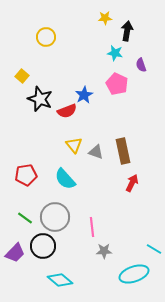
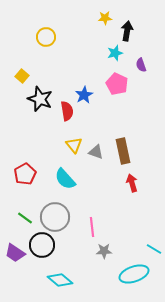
cyan star: rotated 28 degrees counterclockwise
red semicircle: rotated 78 degrees counterclockwise
red pentagon: moved 1 px left, 1 px up; rotated 20 degrees counterclockwise
red arrow: rotated 42 degrees counterclockwise
black circle: moved 1 px left, 1 px up
purple trapezoid: rotated 80 degrees clockwise
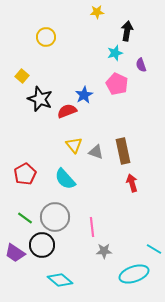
yellow star: moved 8 px left, 6 px up
red semicircle: rotated 102 degrees counterclockwise
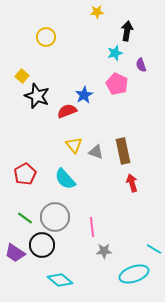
black star: moved 3 px left, 3 px up
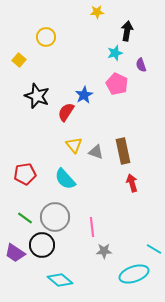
yellow square: moved 3 px left, 16 px up
red semicircle: moved 1 px left, 1 px down; rotated 36 degrees counterclockwise
red pentagon: rotated 20 degrees clockwise
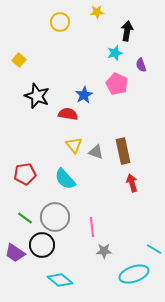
yellow circle: moved 14 px right, 15 px up
red semicircle: moved 2 px right, 2 px down; rotated 66 degrees clockwise
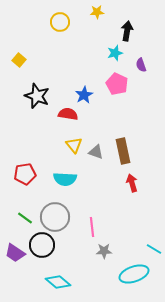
cyan semicircle: rotated 45 degrees counterclockwise
cyan diamond: moved 2 px left, 2 px down
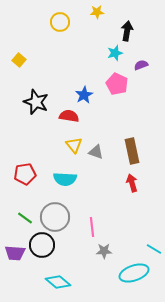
purple semicircle: rotated 88 degrees clockwise
black star: moved 1 px left, 6 px down
red semicircle: moved 1 px right, 2 px down
brown rectangle: moved 9 px right
purple trapezoid: rotated 30 degrees counterclockwise
cyan ellipse: moved 1 px up
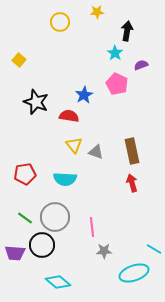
cyan star: rotated 21 degrees counterclockwise
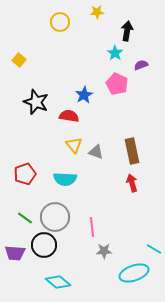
red pentagon: rotated 10 degrees counterclockwise
black circle: moved 2 px right
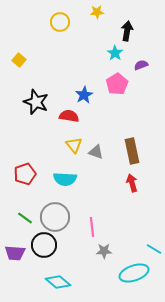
pink pentagon: rotated 15 degrees clockwise
